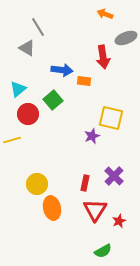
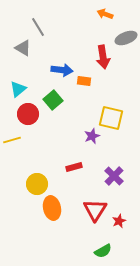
gray triangle: moved 4 px left
red rectangle: moved 11 px left, 16 px up; rotated 63 degrees clockwise
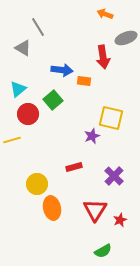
red star: moved 1 px right, 1 px up
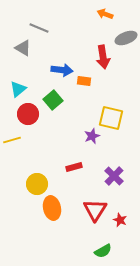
gray line: moved 1 px right, 1 px down; rotated 36 degrees counterclockwise
red star: rotated 24 degrees counterclockwise
